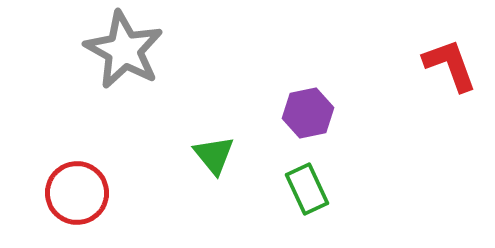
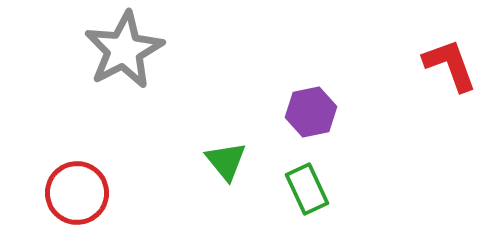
gray star: rotated 16 degrees clockwise
purple hexagon: moved 3 px right, 1 px up
green triangle: moved 12 px right, 6 px down
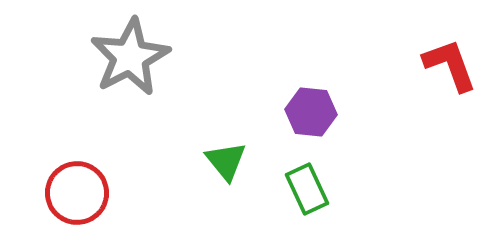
gray star: moved 6 px right, 7 px down
purple hexagon: rotated 18 degrees clockwise
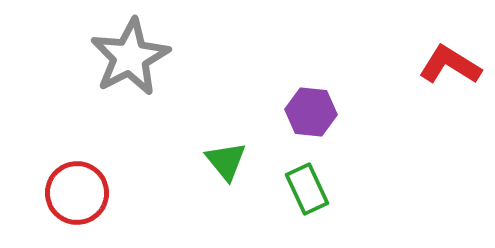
red L-shape: rotated 38 degrees counterclockwise
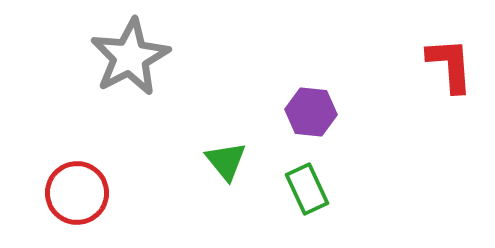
red L-shape: rotated 54 degrees clockwise
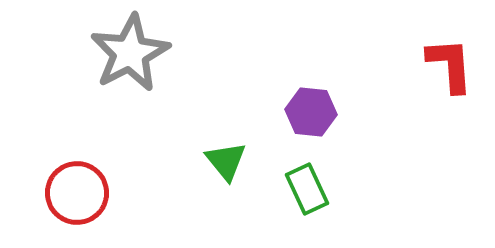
gray star: moved 4 px up
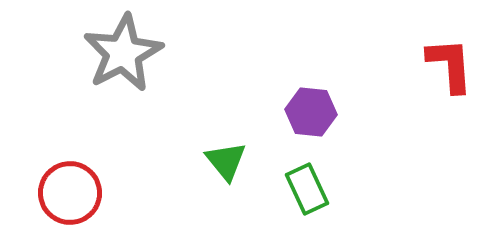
gray star: moved 7 px left
red circle: moved 7 px left
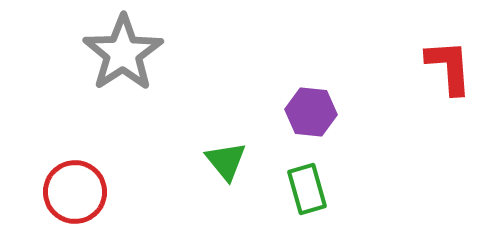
gray star: rotated 6 degrees counterclockwise
red L-shape: moved 1 px left, 2 px down
green rectangle: rotated 9 degrees clockwise
red circle: moved 5 px right, 1 px up
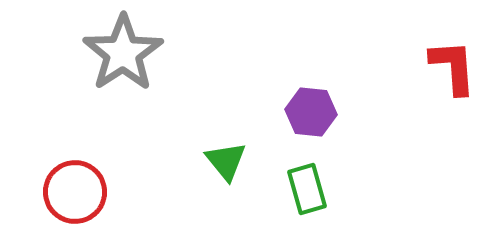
red L-shape: moved 4 px right
